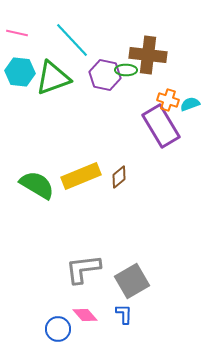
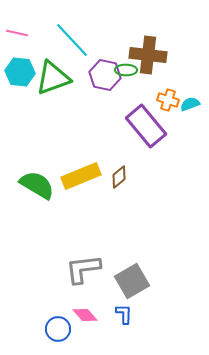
purple rectangle: moved 15 px left; rotated 9 degrees counterclockwise
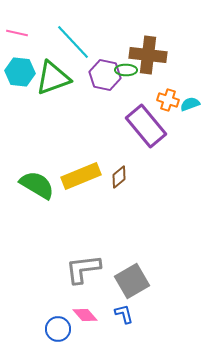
cyan line: moved 1 px right, 2 px down
blue L-shape: rotated 15 degrees counterclockwise
